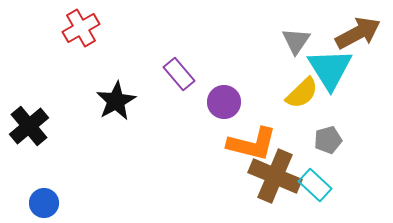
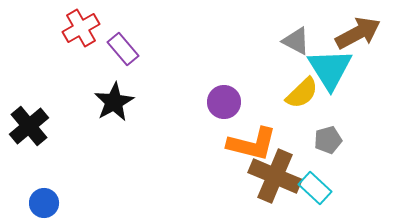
gray triangle: rotated 36 degrees counterclockwise
purple rectangle: moved 56 px left, 25 px up
black star: moved 2 px left, 1 px down
cyan rectangle: moved 3 px down
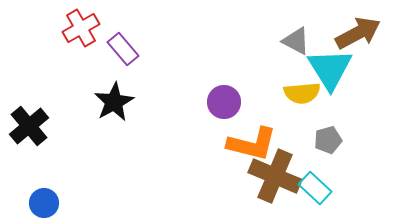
yellow semicircle: rotated 39 degrees clockwise
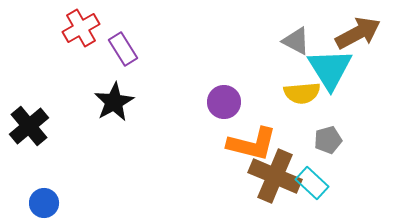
purple rectangle: rotated 8 degrees clockwise
cyan rectangle: moved 3 px left, 5 px up
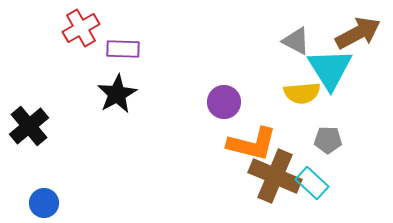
purple rectangle: rotated 56 degrees counterclockwise
black star: moved 3 px right, 8 px up
gray pentagon: rotated 16 degrees clockwise
